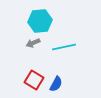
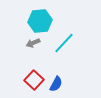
cyan line: moved 4 px up; rotated 35 degrees counterclockwise
red square: rotated 12 degrees clockwise
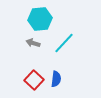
cyan hexagon: moved 2 px up
gray arrow: rotated 40 degrees clockwise
blue semicircle: moved 5 px up; rotated 21 degrees counterclockwise
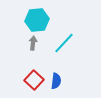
cyan hexagon: moved 3 px left, 1 px down
gray arrow: rotated 80 degrees clockwise
blue semicircle: moved 2 px down
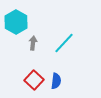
cyan hexagon: moved 21 px left, 2 px down; rotated 25 degrees counterclockwise
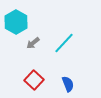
gray arrow: rotated 136 degrees counterclockwise
blue semicircle: moved 12 px right, 3 px down; rotated 28 degrees counterclockwise
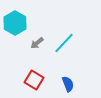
cyan hexagon: moved 1 px left, 1 px down
gray arrow: moved 4 px right
red square: rotated 12 degrees counterclockwise
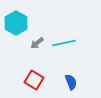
cyan hexagon: moved 1 px right
cyan line: rotated 35 degrees clockwise
blue semicircle: moved 3 px right, 2 px up
